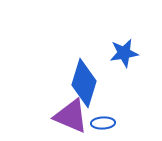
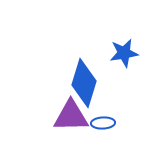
purple triangle: rotated 24 degrees counterclockwise
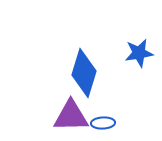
blue star: moved 15 px right
blue diamond: moved 10 px up
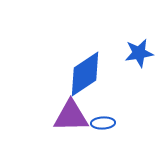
blue diamond: moved 1 px right, 1 px down; rotated 39 degrees clockwise
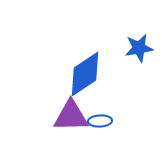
blue star: moved 5 px up
blue ellipse: moved 3 px left, 2 px up
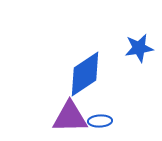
purple triangle: moved 1 px left, 1 px down
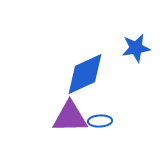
blue star: moved 3 px left
blue diamond: rotated 9 degrees clockwise
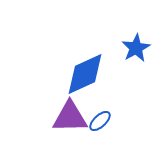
blue star: rotated 20 degrees counterclockwise
blue ellipse: rotated 40 degrees counterclockwise
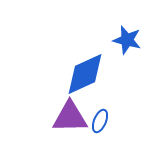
blue star: moved 9 px left, 8 px up; rotated 28 degrees counterclockwise
blue ellipse: rotated 25 degrees counterclockwise
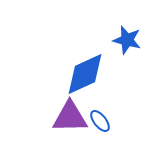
blue ellipse: rotated 60 degrees counterclockwise
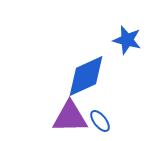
blue diamond: moved 1 px right, 2 px down
